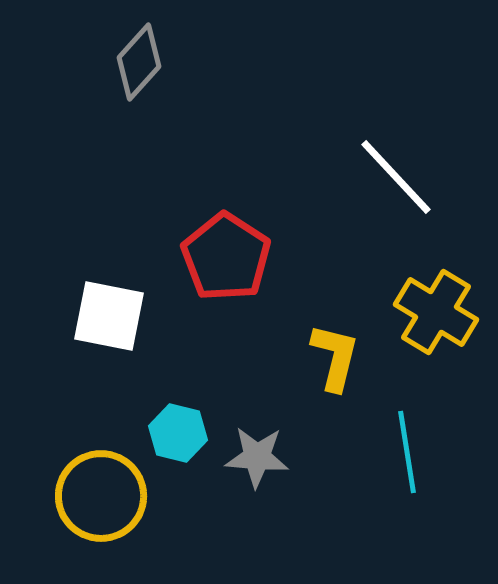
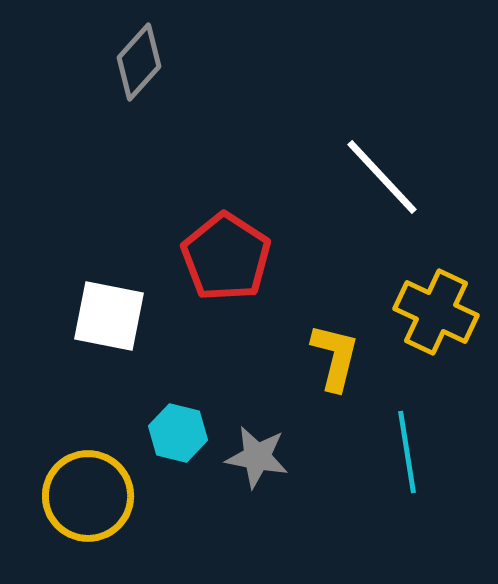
white line: moved 14 px left
yellow cross: rotated 6 degrees counterclockwise
gray star: rotated 6 degrees clockwise
yellow circle: moved 13 px left
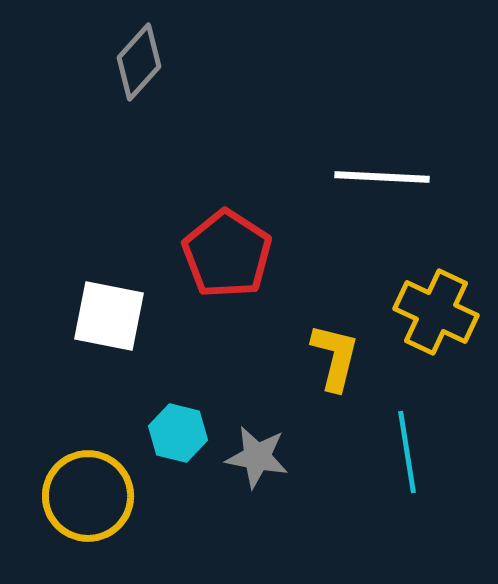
white line: rotated 44 degrees counterclockwise
red pentagon: moved 1 px right, 3 px up
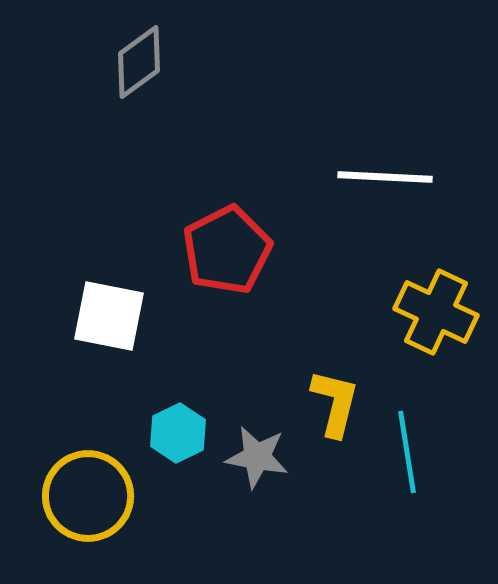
gray diamond: rotated 12 degrees clockwise
white line: moved 3 px right
red pentagon: moved 4 px up; rotated 12 degrees clockwise
yellow L-shape: moved 46 px down
cyan hexagon: rotated 20 degrees clockwise
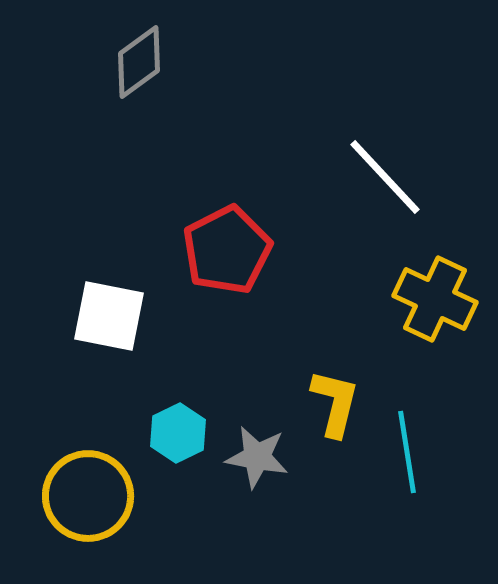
white line: rotated 44 degrees clockwise
yellow cross: moved 1 px left, 13 px up
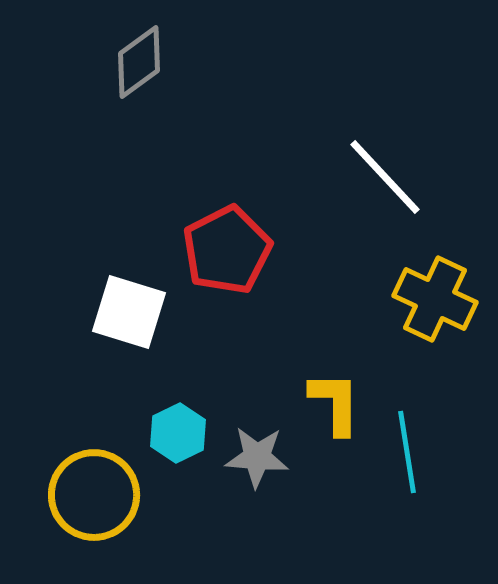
white square: moved 20 px right, 4 px up; rotated 6 degrees clockwise
yellow L-shape: rotated 14 degrees counterclockwise
gray star: rotated 6 degrees counterclockwise
yellow circle: moved 6 px right, 1 px up
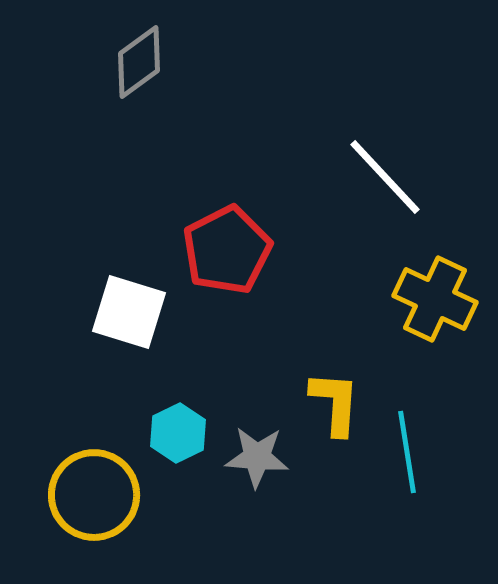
yellow L-shape: rotated 4 degrees clockwise
